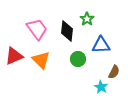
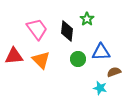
blue triangle: moved 7 px down
red triangle: rotated 18 degrees clockwise
brown semicircle: rotated 136 degrees counterclockwise
cyan star: moved 1 px left, 1 px down; rotated 16 degrees counterclockwise
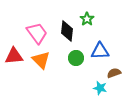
pink trapezoid: moved 4 px down
blue triangle: moved 1 px left, 1 px up
green circle: moved 2 px left, 1 px up
brown semicircle: moved 1 px down
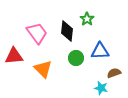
orange triangle: moved 2 px right, 9 px down
cyan star: moved 1 px right
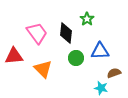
black diamond: moved 1 px left, 2 px down
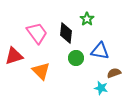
blue triangle: rotated 12 degrees clockwise
red triangle: rotated 12 degrees counterclockwise
orange triangle: moved 2 px left, 2 px down
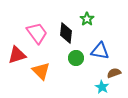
red triangle: moved 3 px right, 1 px up
cyan star: moved 1 px right, 1 px up; rotated 16 degrees clockwise
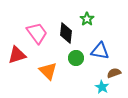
orange triangle: moved 7 px right
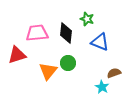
green star: rotated 16 degrees counterclockwise
pink trapezoid: rotated 60 degrees counterclockwise
blue triangle: moved 9 px up; rotated 12 degrees clockwise
green circle: moved 8 px left, 5 px down
orange triangle: rotated 24 degrees clockwise
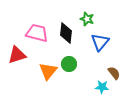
pink trapezoid: rotated 20 degrees clockwise
blue triangle: rotated 48 degrees clockwise
green circle: moved 1 px right, 1 px down
brown semicircle: rotated 72 degrees clockwise
cyan star: rotated 24 degrees counterclockwise
